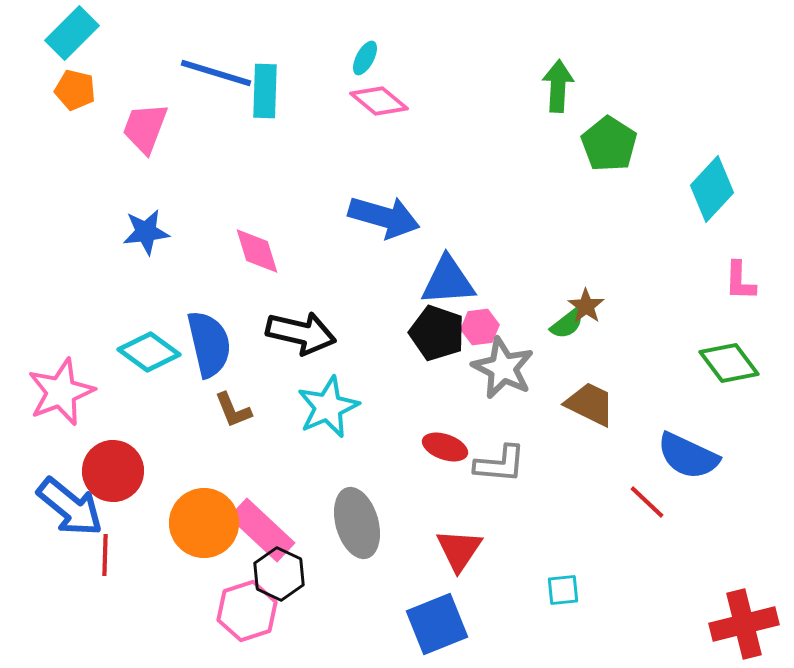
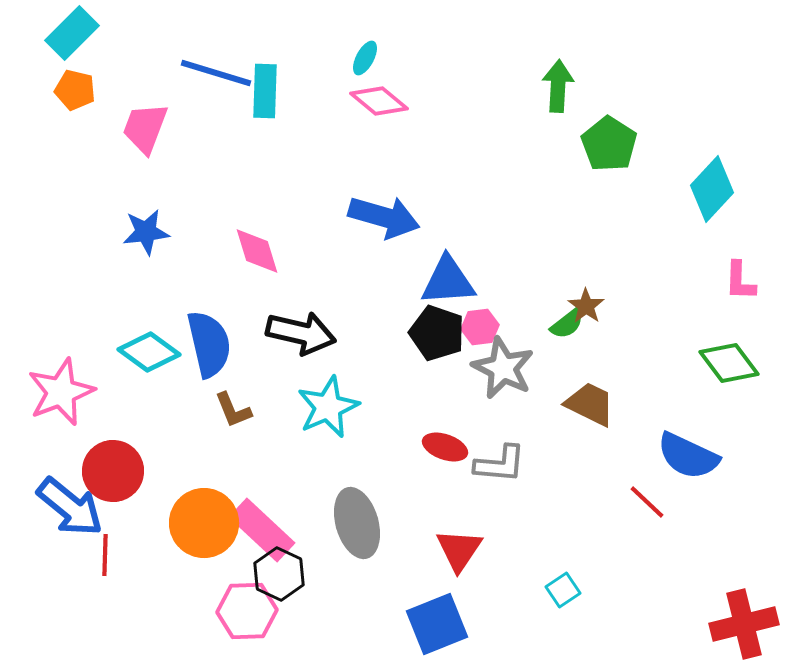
cyan square at (563, 590): rotated 28 degrees counterclockwise
pink hexagon at (247, 611): rotated 16 degrees clockwise
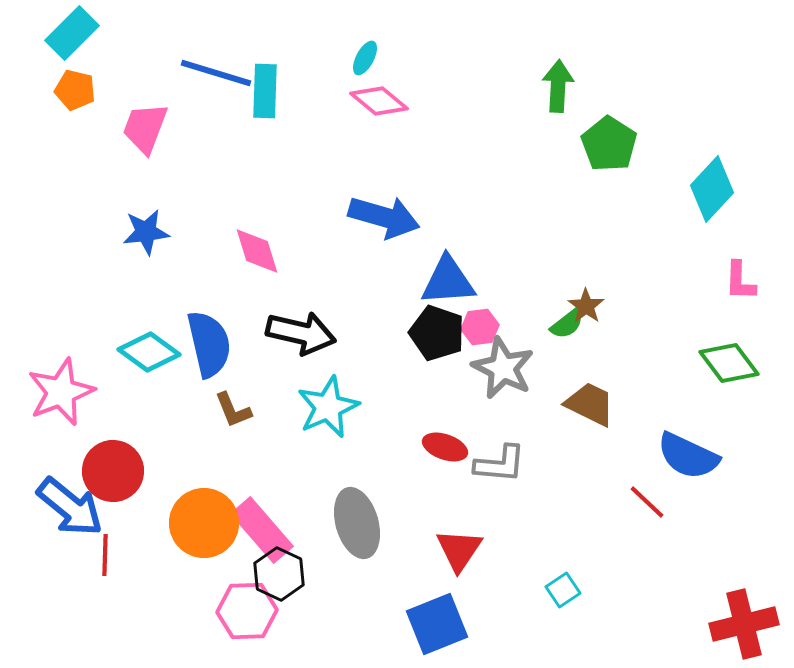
pink rectangle at (262, 530): rotated 6 degrees clockwise
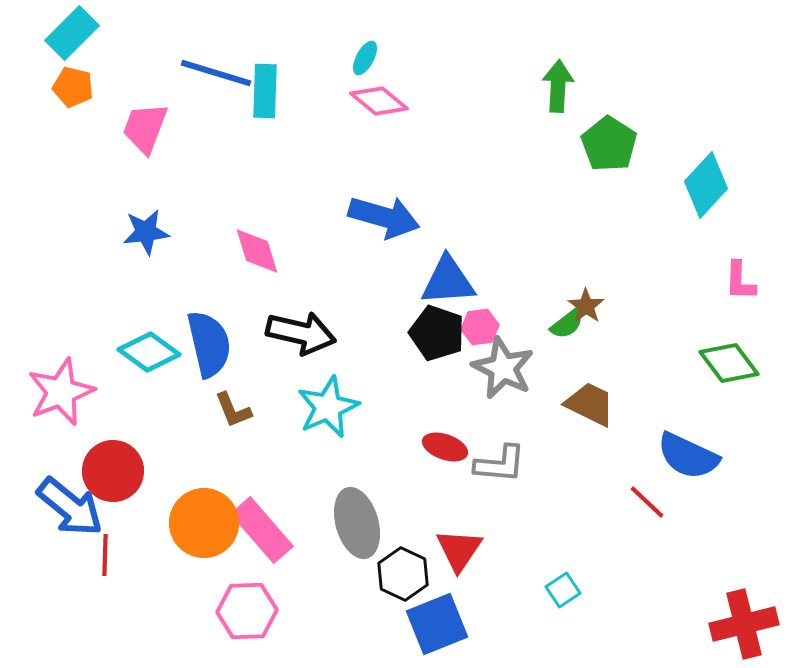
orange pentagon at (75, 90): moved 2 px left, 3 px up
cyan diamond at (712, 189): moved 6 px left, 4 px up
black hexagon at (279, 574): moved 124 px right
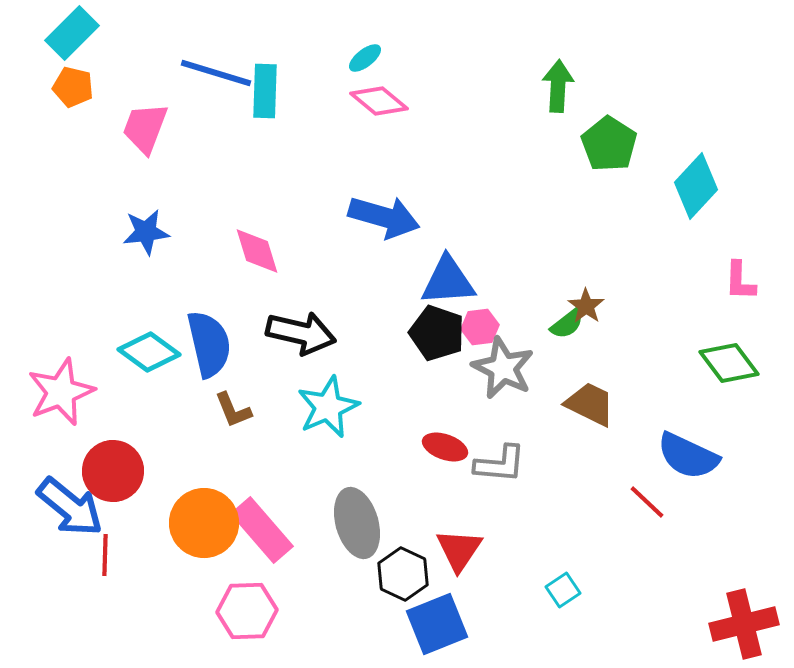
cyan ellipse at (365, 58): rotated 24 degrees clockwise
cyan diamond at (706, 185): moved 10 px left, 1 px down
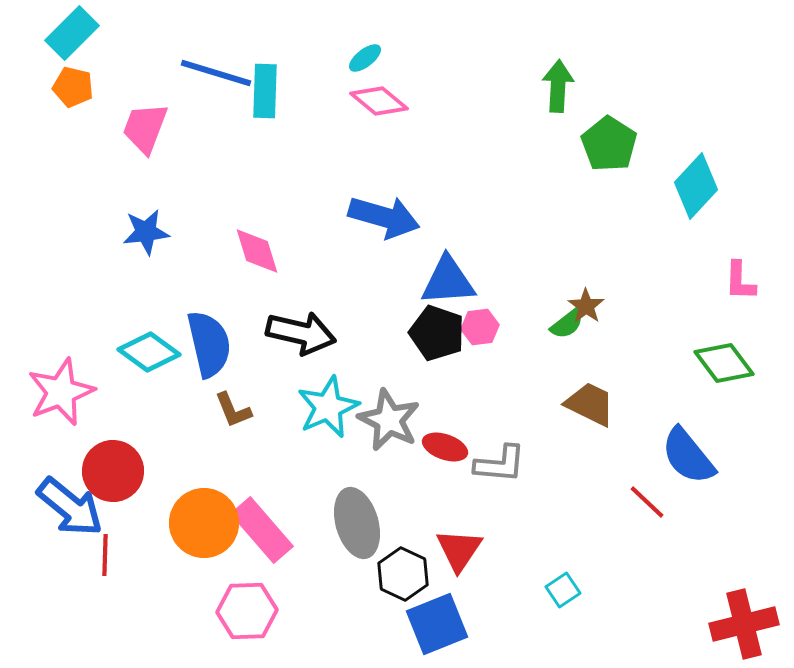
green diamond at (729, 363): moved 5 px left
gray star at (503, 368): moved 114 px left, 52 px down
blue semicircle at (688, 456): rotated 26 degrees clockwise
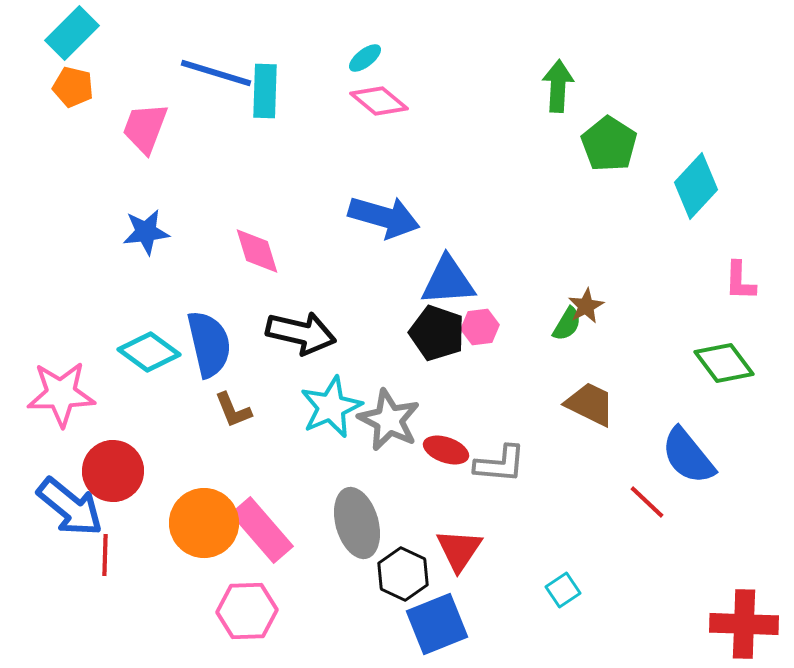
brown star at (586, 306): rotated 9 degrees clockwise
green semicircle at (567, 324): rotated 21 degrees counterclockwise
pink star at (61, 392): moved 2 px down; rotated 20 degrees clockwise
cyan star at (328, 407): moved 3 px right
red ellipse at (445, 447): moved 1 px right, 3 px down
red cross at (744, 624): rotated 16 degrees clockwise
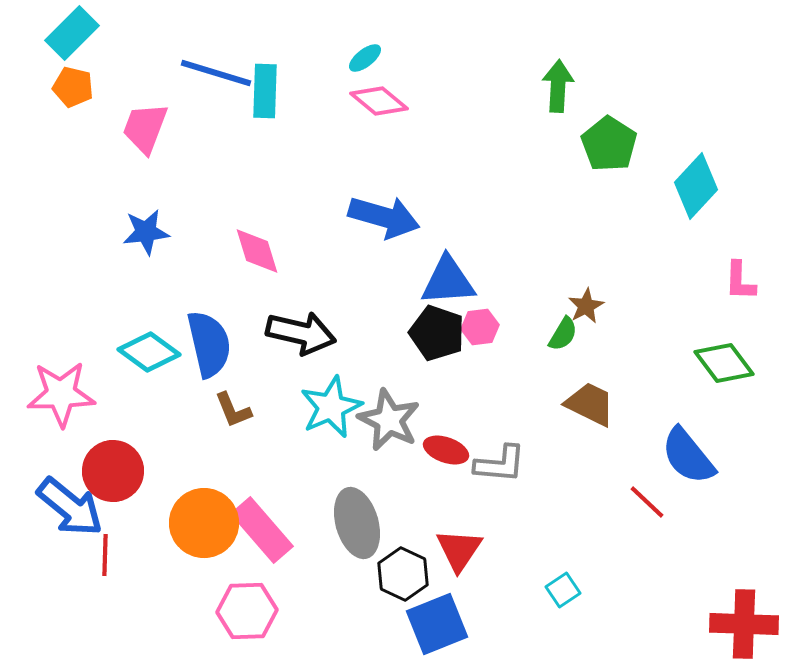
green semicircle at (567, 324): moved 4 px left, 10 px down
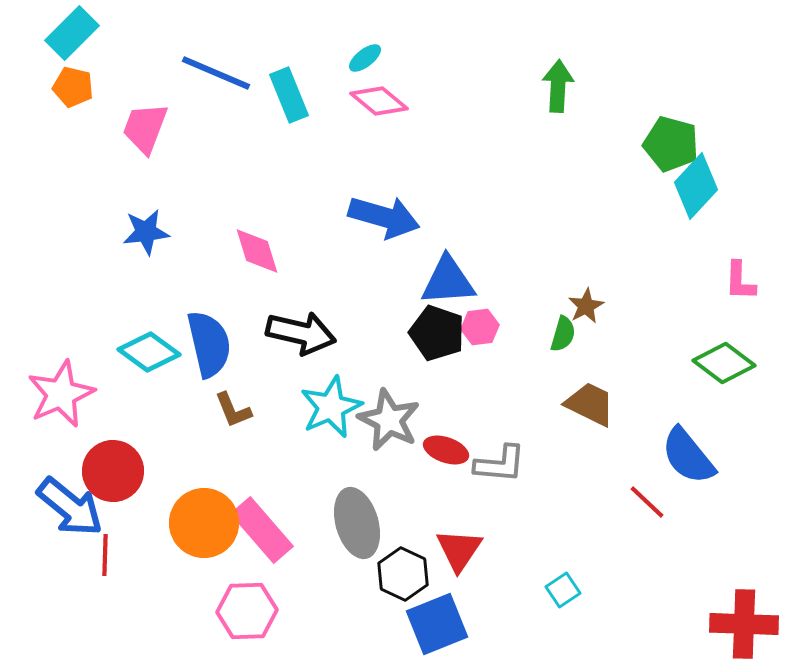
blue line at (216, 73): rotated 6 degrees clockwise
cyan rectangle at (265, 91): moved 24 px right, 4 px down; rotated 24 degrees counterclockwise
green pentagon at (609, 144): moved 62 px right; rotated 18 degrees counterclockwise
green semicircle at (563, 334): rotated 15 degrees counterclockwise
green diamond at (724, 363): rotated 16 degrees counterclockwise
pink star at (61, 394): rotated 22 degrees counterclockwise
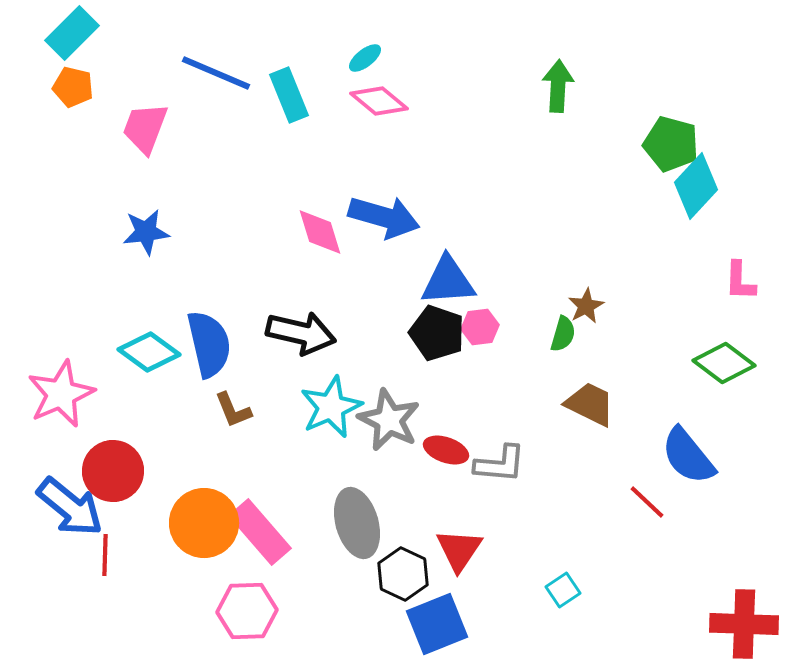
pink diamond at (257, 251): moved 63 px right, 19 px up
pink rectangle at (262, 530): moved 2 px left, 2 px down
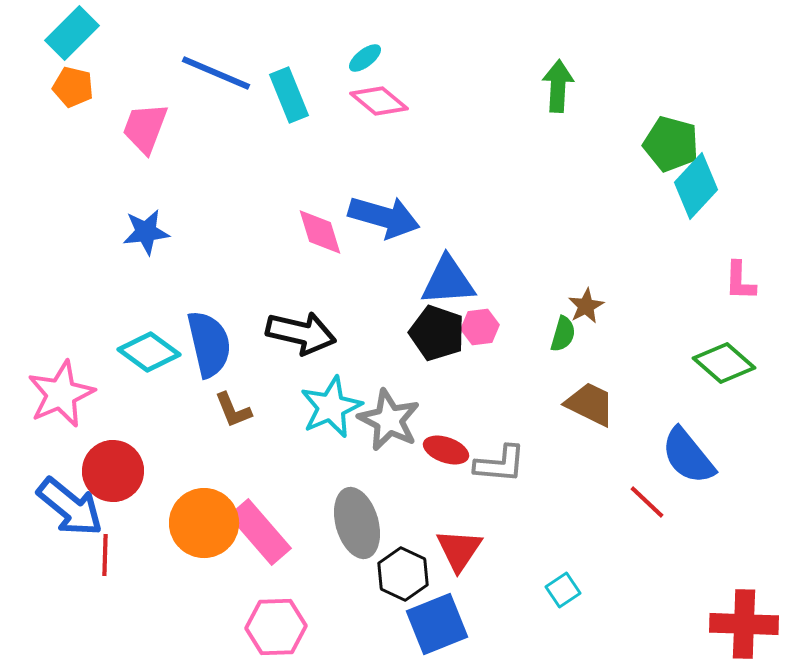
green diamond at (724, 363): rotated 4 degrees clockwise
pink hexagon at (247, 611): moved 29 px right, 16 px down
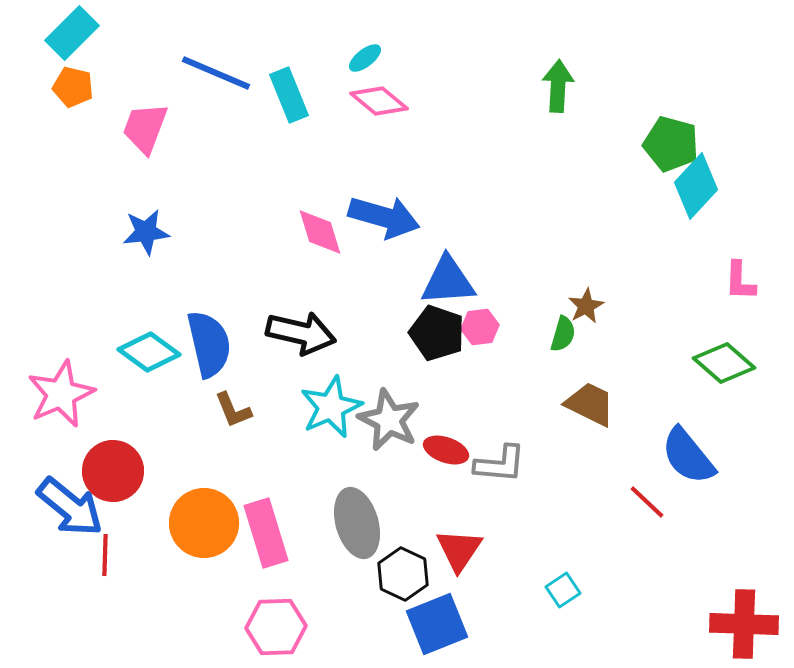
pink rectangle at (260, 532): moved 6 px right, 1 px down; rotated 24 degrees clockwise
